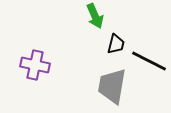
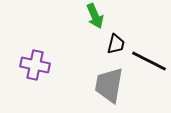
gray trapezoid: moved 3 px left, 1 px up
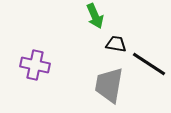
black trapezoid: rotated 95 degrees counterclockwise
black line: moved 3 px down; rotated 6 degrees clockwise
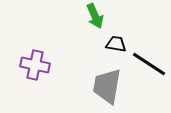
gray trapezoid: moved 2 px left, 1 px down
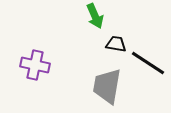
black line: moved 1 px left, 1 px up
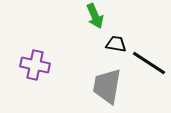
black line: moved 1 px right
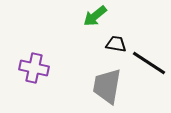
green arrow: rotated 75 degrees clockwise
purple cross: moved 1 px left, 3 px down
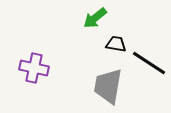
green arrow: moved 2 px down
gray trapezoid: moved 1 px right
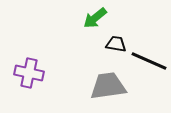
black line: moved 2 px up; rotated 9 degrees counterclockwise
purple cross: moved 5 px left, 5 px down
gray trapezoid: rotated 72 degrees clockwise
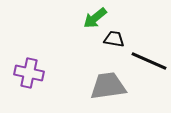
black trapezoid: moved 2 px left, 5 px up
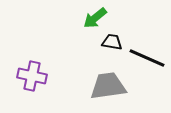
black trapezoid: moved 2 px left, 3 px down
black line: moved 2 px left, 3 px up
purple cross: moved 3 px right, 3 px down
